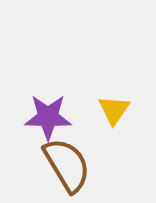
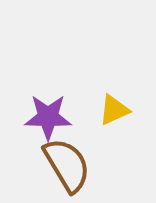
yellow triangle: rotated 32 degrees clockwise
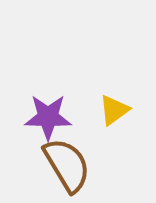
yellow triangle: rotated 12 degrees counterclockwise
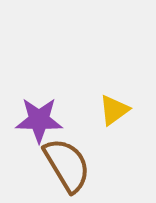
purple star: moved 9 px left, 3 px down
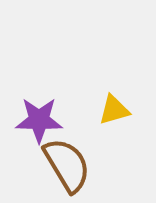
yellow triangle: rotated 20 degrees clockwise
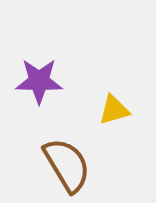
purple star: moved 39 px up
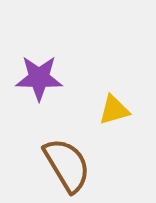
purple star: moved 3 px up
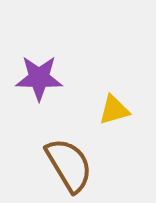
brown semicircle: moved 2 px right
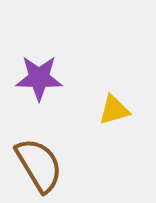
brown semicircle: moved 30 px left
